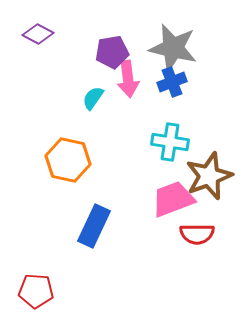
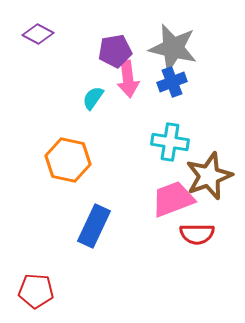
purple pentagon: moved 3 px right, 1 px up
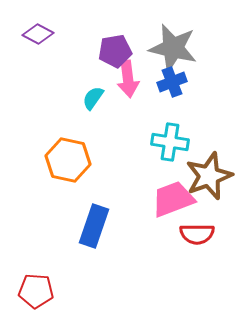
blue rectangle: rotated 6 degrees counterclockwise
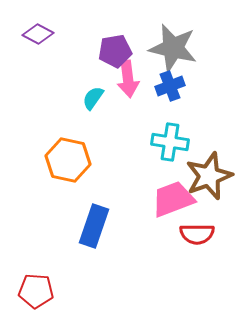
blue cross: moved 2 px left, 4 px down
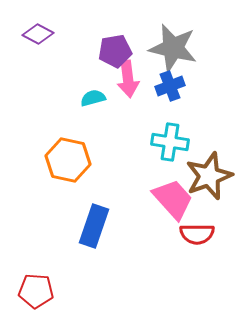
cyan semicircle: rotated 40 degrees clockwise
pink trapezoid: rotated 69 degrees clockwise
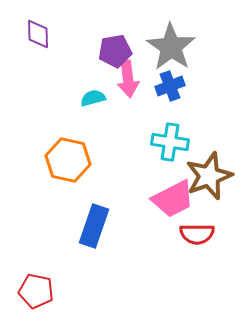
purple diamond: rotated 60 degrees clockwise
gray star: moved 2 px left, 1 px up; rotated 21 degrees clockwise
pink trapezoid: rotated 105 degrees clockwise
red pentagon: rotated 8 degrees clockwise
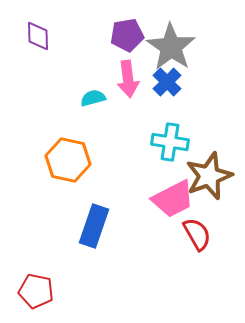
purple diamond: moved 2 px down
purple pentagon: moved 12 px right, 16 px up
blue cross: moved 3 px left, 4 px up; rotated 24 degrees counterclockwise
red semicircle: rotated 120 degrees counterclockwise
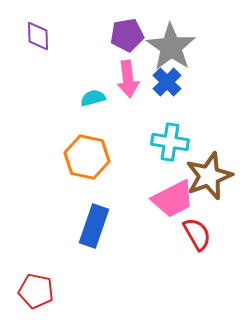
orange hexagon: moved 19 px right, 3 px up
